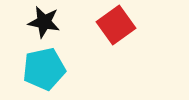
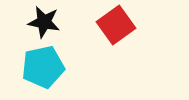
cyan pentagon: moved 1 px left, 2 px up
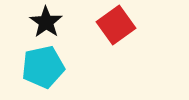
black star: moved 2 px right; rotated 24 degrees clockwise
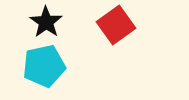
cyan pentagon: moved 1 px right, 1 px up
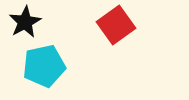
black star: moved 21 px left; rotated 8 degrees clockwise
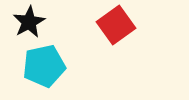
black star: moved 4 px right
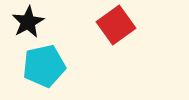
black star: moved 1 px left
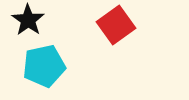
black star: moved 2 px up; rotated 8 degrees counterclockwise
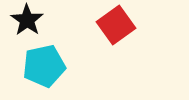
black star: moved 1 px left
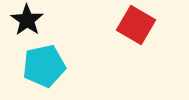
red square: moved 20 px right; rotated 24 degrees counterclockwise
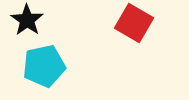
red square: moved 2 px left, 2 px up
